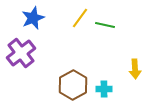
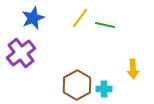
yellow arrow: moved 2 px left
brown hexagon: moved 4 px right
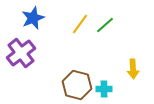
yellow line: moved 6 px down
green line: rotated 54 degrees counterclockwise
brown hexagon: rotated 16 degrees counterclockwise
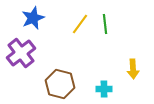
green line: moved 1 px up; rotated 54 degrees counterclockwise
brown hexagon: moved 17 px left, 1 px up
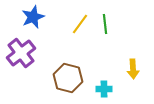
blue star: moved 1 px up
brown hexagon: moved 8 px right, 6 px up
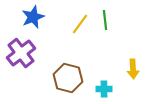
green line: moved 4 px up
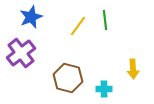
blue star: moved 2 px left
yellow line: moved 2 px left, 2 px down
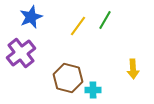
green line: rotated 36 degrees clockwise
cyan cross: moved 11 px left, 1 px down
